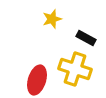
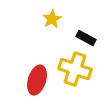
yellow star: rotated 12 degrees counterclockwise
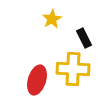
black rectangle: moved 2 px left; rotated 36 degrees clockwise
yellow cross: moved 2 px left; rotated 16 degrees counterclockwise
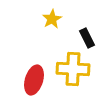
black rectangle: moved 3 px right
red ellipse: moved 3 px left
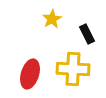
black rectangle: moved 4 px up
red ellipse: moved 4 px left, 6 px up
